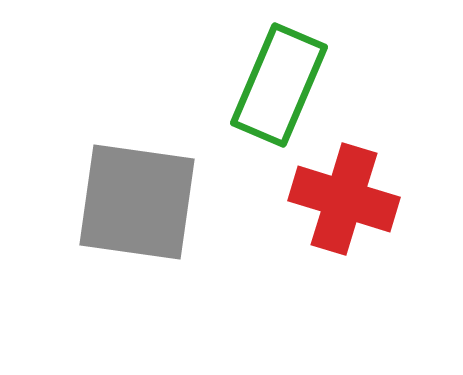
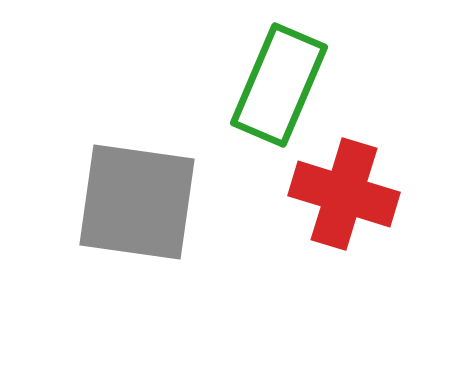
red cross: moved 5 px up
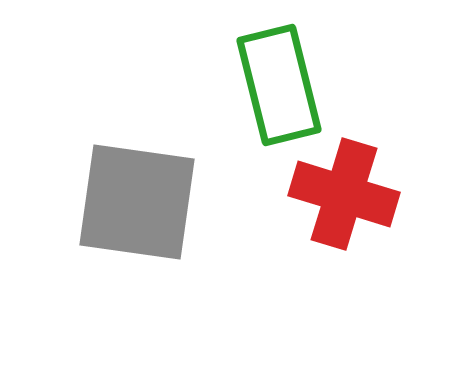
green rectangle: rotated 37 degrees counterclockwise
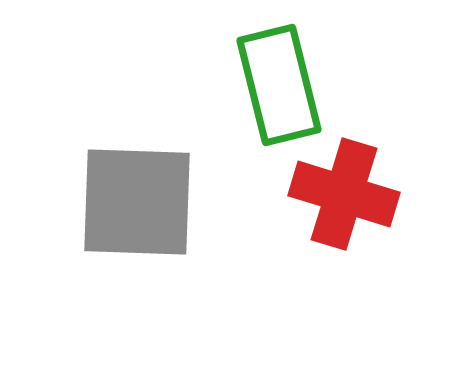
gray square: rotated 6 degrees counterclockwise
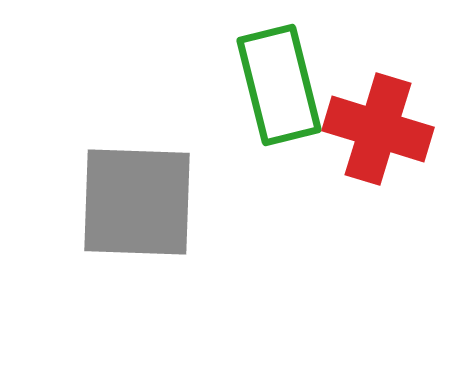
red cross: moved 34 px right, 65 px up
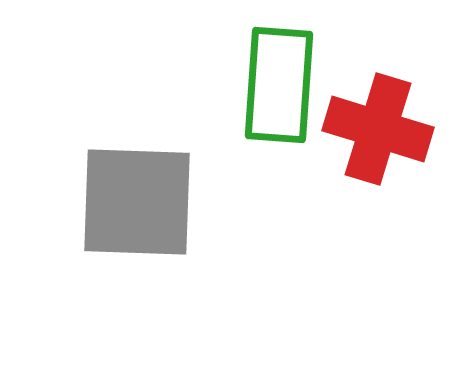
green rectangle: rotated 18 degrees clockwise
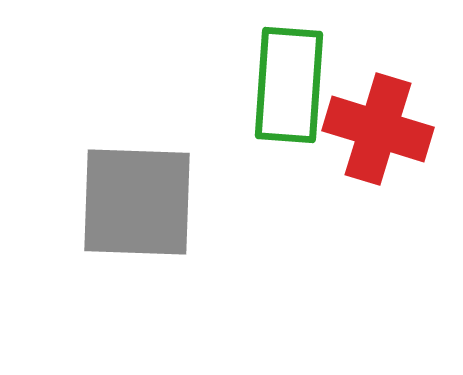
green rectangle: moved 10 px right
